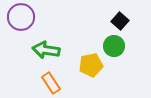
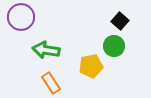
yellow pentagon: moved 1 px down
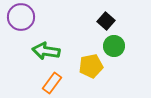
black square: moved 14 px left
green arrow: moved 1 px down
orange rectangle: moved 1 px right; rotated 70 degrees clockwise
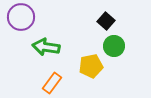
green arrow: moved 4 px up
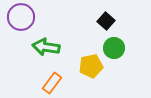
green circle: moved 2 px down
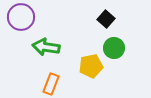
black square: moved 2 px up
orange rectangle: moved 1 px left, 1 px down; rotated 15 degrees counterclockwise
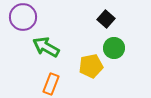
purple circle: moved 2 px right
green arrow: rotated 20 degrees clockwise
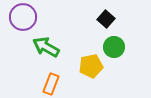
green circle: moved 1 px up
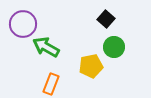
purple circle: moved 7 px down
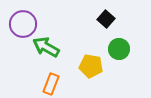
green circle: moved 5 px right, 2 px down
yellow pentagon: rotated 20 degrees clockwise
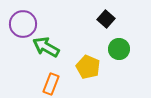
yellow pentagon: moved 3 px left, 1 px down; rotated 15 degrees clockwise
